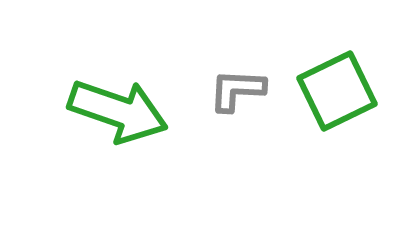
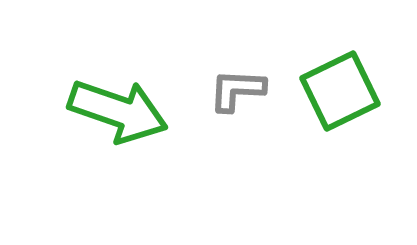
green square: moved 3 px right
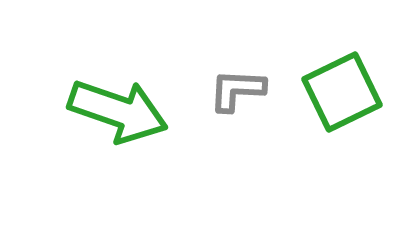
green square: moved 2 px right, 1 px down
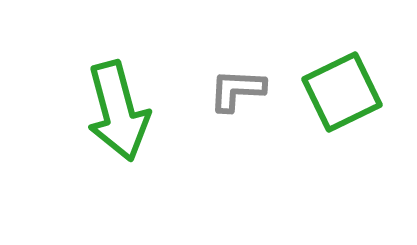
green arrow: rotated 56 degrees clockwise
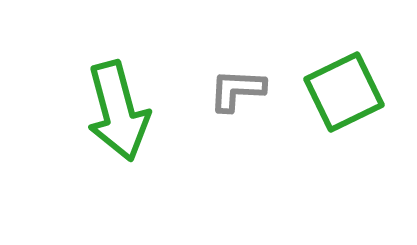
green square: moved 2 px right
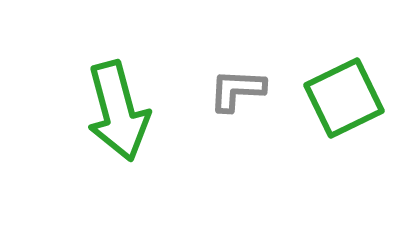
green square: moved 6 px down
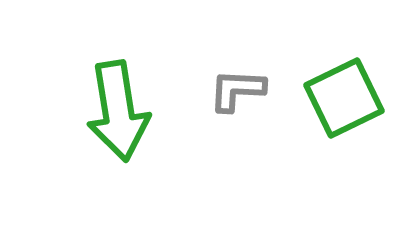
green arrow: rotated 6 degrees clockwise
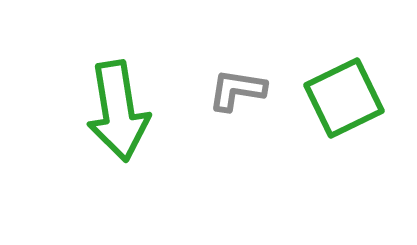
gray L-shape: rotated 6 degrees clockwise
